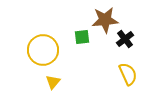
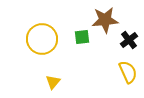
black cross: moved 4 px right, 1 px down
yellow circle: moved 1 px left, 11 px up
yellow semicircle: moved 2 px up
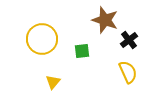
brown star: rotated 24 degrees clockwise
green square: moved 14 px down
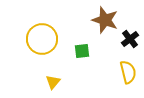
black cross: moved 1 px right, 1 px up
yellow semicircle: rotated 10 degrees clockwise
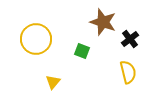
brown star: moved 2 px left, 2 px down
yellow circle: moved 6 px left
green square: rotated 28 degrees clockwise
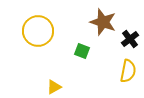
yellow circle: moved 2 px right, 8 px up
yellow semicircle: moved 1 px up; rotated 25 degrees clockwise
yellow triangle: moved 1 px right, 5 px down; rotated 21 degrees clockwise
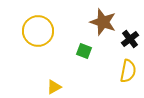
green square: moved 2 px right
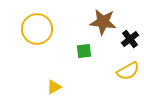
brown star: rotated 12 degrees counterclockwise
yellow circle: moved 1 px left, 2 px up
green square: rotated 28 degrees counterclockwise
yellow semicircle: rotated 50 degrees clockwise
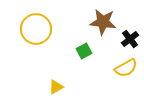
yellow circle: moved 1 px left
green square: rotated 21 degrees counterclockwise
yellow semicircle: moved 2 px left, 3 px up
yellow triangle: moved 2 px right
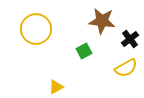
brown star: moved 1 px left, 1 px up
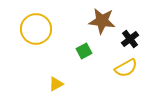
yellow triangle: moved 3 px up
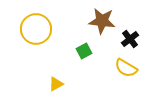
yellow semicircle: rotated 60 degrees clockwise
